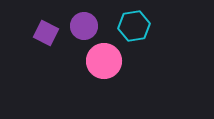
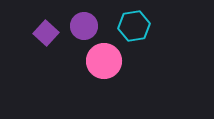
purple square: rotated 15 degrees clockwise
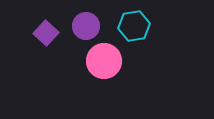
purple circle: moved 2 px right
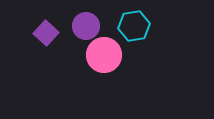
pink circle: moved 6 px up
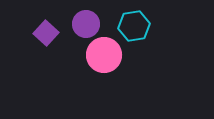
purple circle: moved 2 px up
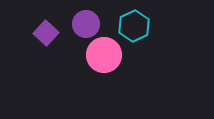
cyan hexagon: rotated 16 degrees counterclockwise
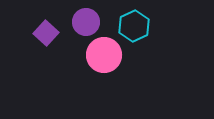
purple circle: moved 2 px up
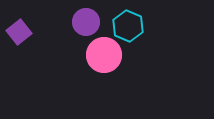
cyan hexagon: moved 6 px left; rotated 12 degrees counterclockwise
purple square: moved 27 px left, 1 px up; rotated 10 degrees clockwise
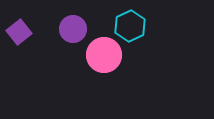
purple circle: moved 13 px left, 7 px down
cyan hexagon: moved 2 px right; rotated 12 degrees clockwise
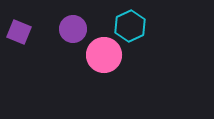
purple square: rotated 30 degrees counterclockwise
